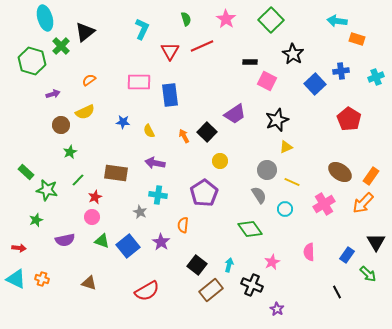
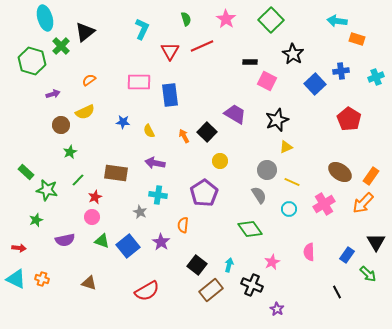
purple trapezoid at (235, 114): rotated 115 degrees counterclockwise
cyan circle at (285, 209): moved 4 px right
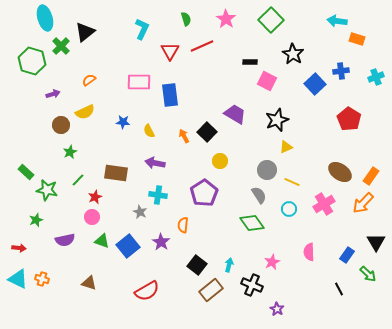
green diamond at (250, 229): moved 2 px right, 6 px up
cyan triangle at (16, 279): moved 2 px right
black line at (337, 292): moved 2 px right, 3 px up
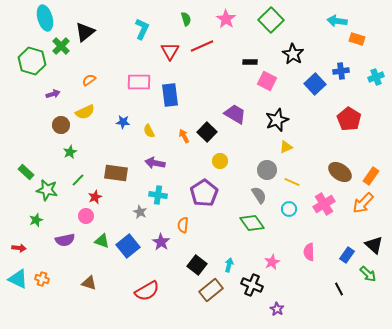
pink circle at (92, 217): moved 6 px left, 1 px up
black triangle at (376, 242): moved 2 px left, 3 px down; rotated 18 degrees counterclockwise
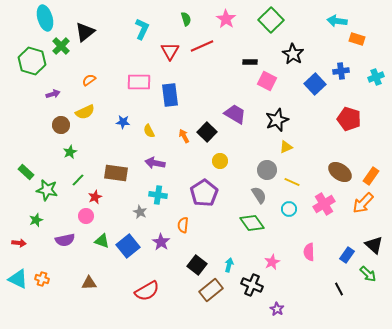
red pentagon at (349, 119): rotated 15 degrees counterclockwise
red arrow at (19, 248): moved 5 px up
brown triangle at (89, 283): rotated 21 degrees counterclockwise
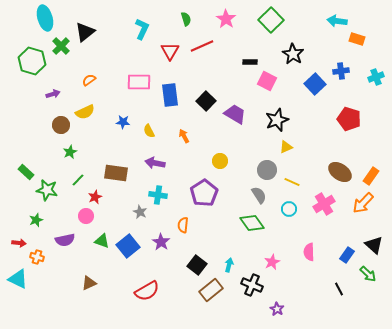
black square at (207, 132): moved 1 px left, 31 px up
orange cross at (42, 279): moved 5 px left, 22 px up
brown triangle at (89, 283): rotated 21 degrees counterclockwise
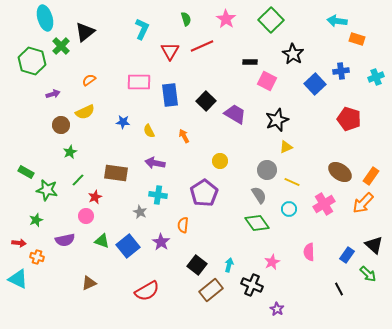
green rectangle at (26, 172): rotated 14 degrees counterclockwise
green diamond at (252, 223): moved 5 px right
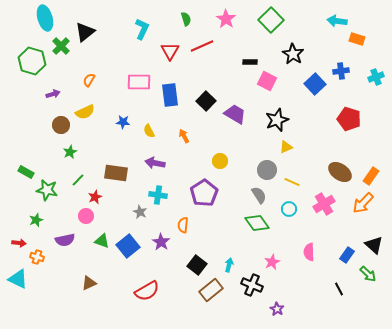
orange semicircle at (89, 80): rotated 24 degrees counterclockwise
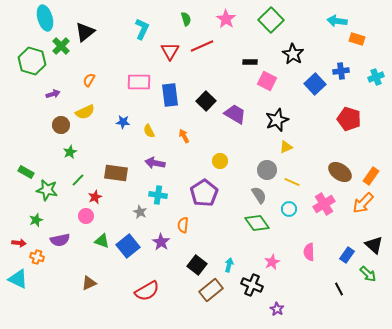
purple semicircle at (65, 240): moved 5 px left
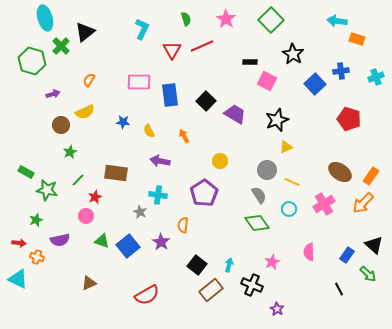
red triangle at (170, 51): moved 2 px right, 1 px up
purple arrow at (155, 163): moved 5 px right, 2 px up
red semicircle at (147, 291): moved 4 px down
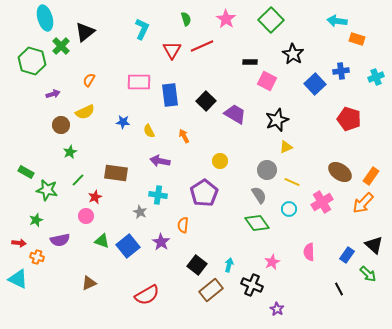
pink cross at (324, 204): moved 2 px left, 2 px up
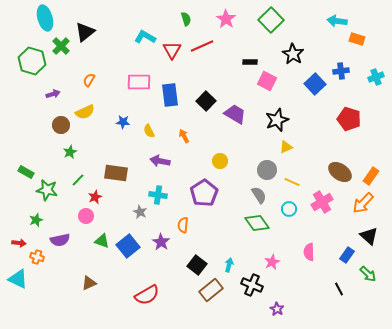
cyan L-shape at (142, 29): moved 3 px right, 8 px down; rotated 85 degrees counterclockwise
black triangle at (374, 245): moved 5 px left, 9 px up
